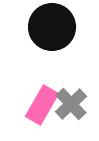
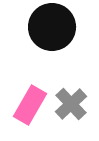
pink rectangle: moved 12 px left
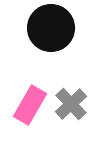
black circle: moved 1 px left, 1 px down
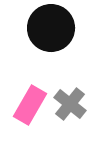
gray cross: moved 1 px left; rotated 8 degrees counterclockwise
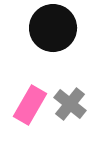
black circle: moved 2 px right
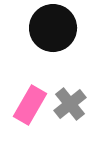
gray cross: rotated 12 degrees clockwise
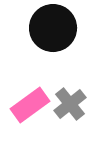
pink rectangle: rotated 24 degrees clockwise
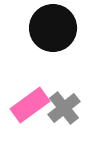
gray cross: moved 6 px left, 4 px down
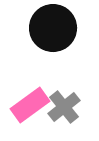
gray cross: moved 1 px up
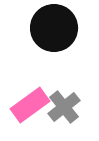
black circle: moved 1 px right
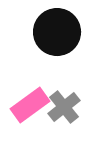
black circle: moved 3 px right, 4 px down
